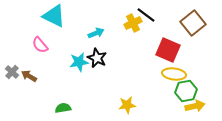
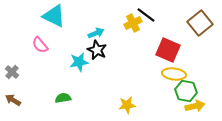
brown square: moved 7 px right
black star: moved 8 px up
brown arrow: moved 16 px left, 24 px down
green hexagon: rotated 20 degrees clockwise
green semicircle: moved 10 px up
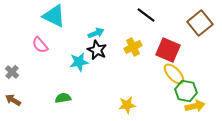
yellow cross: moved 24 px down
yellow ellipse: rotated 40 degrees clockwise
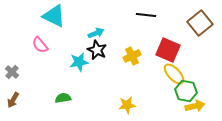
black line: rotated 30 degrees counterclockwise
yellow cross: moved 1 px left, 9 px down
brown arrow: rotated 91 degrees counterclockwise
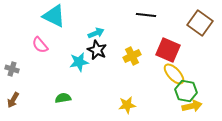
brown square: rotated 15 degrees counterclockwise
gray cross: moved 3 px up; rotated 24 degrees counterclockwise
yellow arrow: moved 3 px left
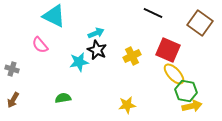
black line: moved 7 px right, 2 px up; rotated 18 degrees clockwise
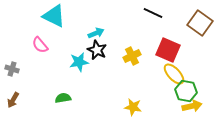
yellow star: moved 6 px right, 2 px down; rotated 18 degrees clockwise
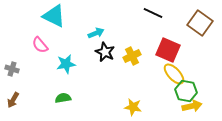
black star: moved 8 px right, 2 px down
cyan star: moved 13 px left, 2 px down
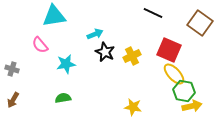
cyan triangle: rotated 35 degrees counterclockwise
cyan arrow: moved 1 px left, 1 px down
red square: moved 1 px right
green hexagon: moved 2 px left
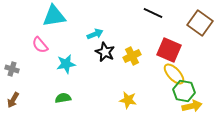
yellow star: moved 5 px left, 7 px up
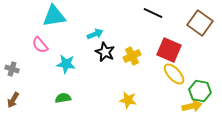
cyan star: rotated 18 degrees clockwise
green hexagon: moved 16 px right
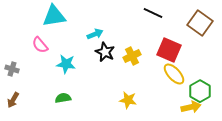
green hexagon: rotated 20 degrees clockwise
yellow arrow: moved 1 px left, 1 px down
